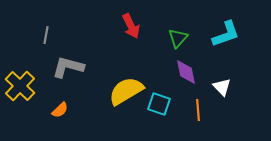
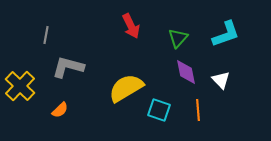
white triangle: moved 1 px left, 7 px up
yellow semicircle: moved 3 px up
cyan square: moved 6 px down
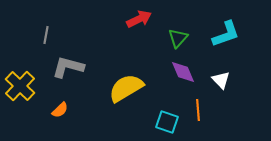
red arrow: moved 8 px right, 7 px up; rotated 90 degrees counterclockwise
purple diamond: moved 3 px left; rotated 12 degrees counterclockwise
cyan square: moved 8 px right, 12 px down
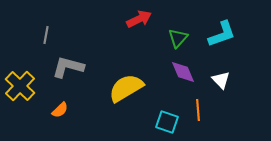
cyan L-shape: moved 4 px left
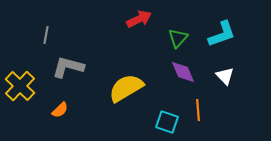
white triangle: moved 4 px right, 4 px up
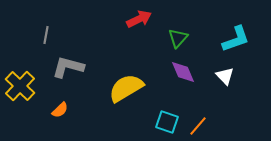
cyan L-shape: moved 14 px right, 5 px down
orange line: moved 16 px down; rotated 45 degrees clockwise
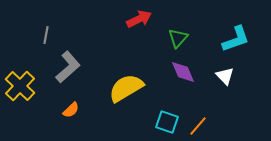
gray L-shape: rotated 124 degrees clockwise
orange semicircle: moved 11 px right
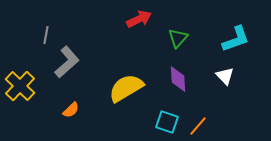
gray L-shape: moved 1 px left, 5 px up
purple diamond: moved 5 px left, 7 px down; rotated 20 degrees clockwise
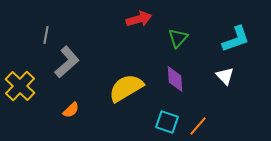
red arrow: rotated 10 degrees clockwise
purple diamond: moved 3 px left
